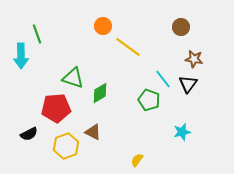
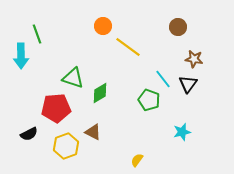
brown circle: moved 3 px left
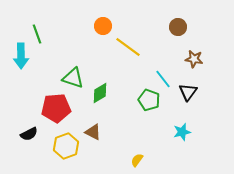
black triangle: moved 8 px down
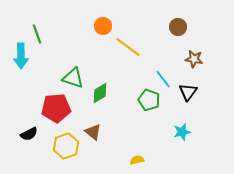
brown triangle: rotated 12 degrees clockwise
yellow semicircle: rotated 40 degrees clockwise
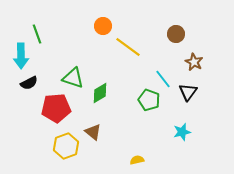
brown circle: moved 2 px left, 7 px down
brown star: moved 3 px down; rotated 18 degrees clockwise
black semicircle: moved 51 px up
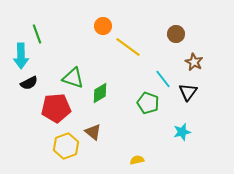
green pentagon: moved 1 px left, 3 px down
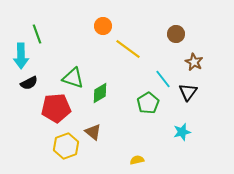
yellow line: moved 2 px down
green pentagon: rotated 20 degrees clockwise
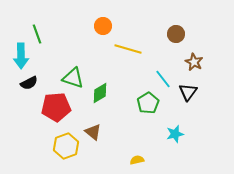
yellow line: rotated 20 degrees counterclockwise
red pentagon: moved 1 px up
cyan star: moved 7 px left, 2 px down
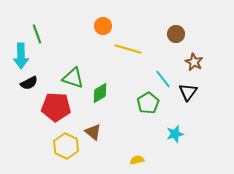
red pentagon: rotated 8 degrees clockwise
yellow hexagon: rotated 15 degrees counterclockwise
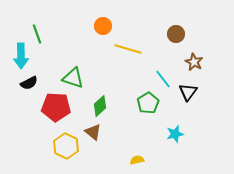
green diamond: moved 13 px down; rotated 10 degrees counterclockwise
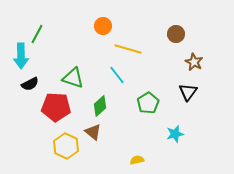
green line: rotated 48 degrees clockwise
cyan line: moved 46 px left, 4 px up
black semicircle: moved 1 px right, 1 px down
